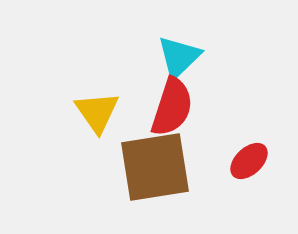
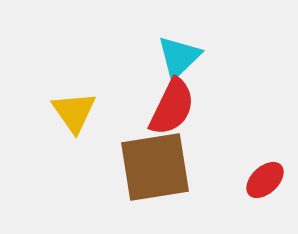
red semicircle: rotated 8 degrees clockwise
yellow triangle: moved 23 px left
red ellipse: moved 16 px right, 19 px down
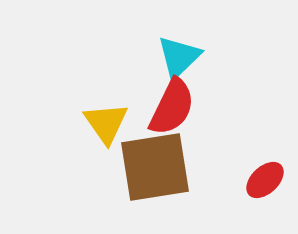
yellow triangle: moved 32 px right, 11 px down
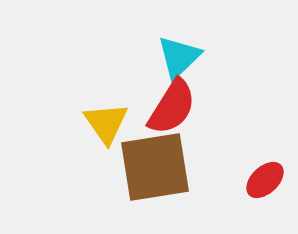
red semicircle: rotated 6 degrees clockwise
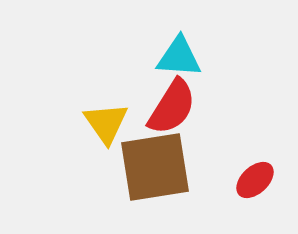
cyan triangle: rotated 48 degrees clockwise
red ellipse: moved 10 px left
